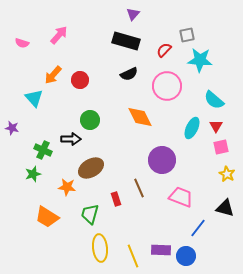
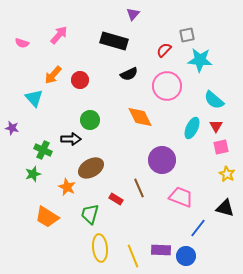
black rectangle: moved 12 px left
orange star: rotated 18 degrees clockwise
red rectangle: rotated 40 degrees counterclockwise
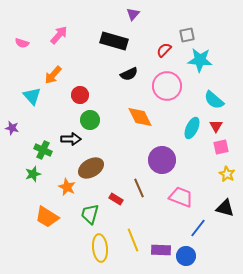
red circle: moved 15 px down
cyan triangle: moved 2 px left, 2 px up
yellow line: moved 16 px up
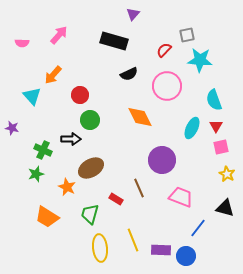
pink semicircle: rotated 16 degrees counterclockwise
cyan semicircle: rotated 30 degrees clockwise
green star: moved 3 px right
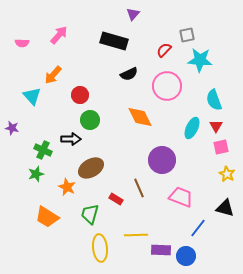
yellow line: moved 3 px right, 5 px up; rotated 70 degrees counterclockwise
